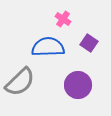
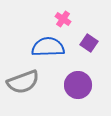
gray semicircle: moved 3 px right; rotated 24 degrees clockwise
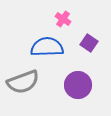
blue semicircle: moved 1 px left
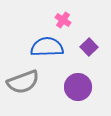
pink cross: moved 1 px down
purple square: moved 4 px down; rotated 12 degrees clockwise
purple circle: moved 2 px down
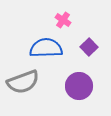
blue semicircle: moved 1 px left, 1 px down
purple circle: moved 1 px right, 1 px up
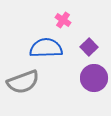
purple circle: moved 15 px right, 8 px up
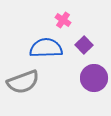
purple square: moved 5 px left, 2 px up
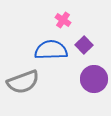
blue semicircle: moved 5 px right, 2 px down
purple circle: moved 1 px down
